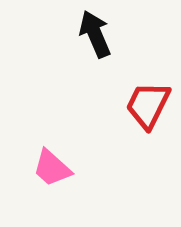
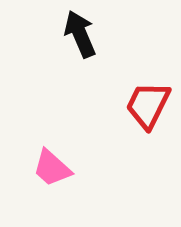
black arrow: moved 15 px left
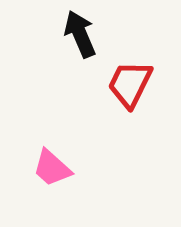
red trapezoid: moved 18 px left, 21 px up
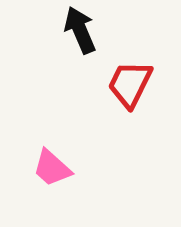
black arrow: moved 4 px up
